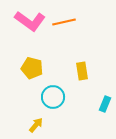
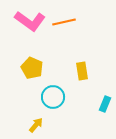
yellow pentagon: rotated 10 degrees clockwise
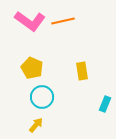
orange line: moved 1 px left, 1 px up
cyan circle: moved 11 px left
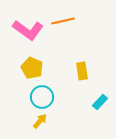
pink L-shape: moved 2 px left, 9 px down
cyan rectangle: moved 5 px left, 2 px up; rotated 21 degrees clockwise
yellow arrow: moved 4 px right, 4 px up
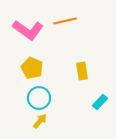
orange line: moved 2 px right
cyan circle: moved 3 px left, 1 px down
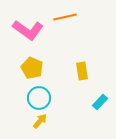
orange line: moved 4 px up
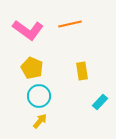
orange line: moved 5 px right, 7 px down
cyan circle: moved 2 px up
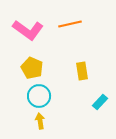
yellow arrow: rotated 49 degrees counterclockwise
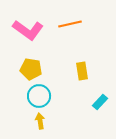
yellow pentagon: moved 1 px left, 1 px down; rotated 15 degrees counterclockwise
